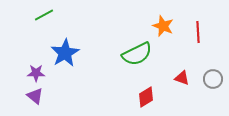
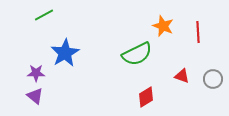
red triangle: moved 2 px up
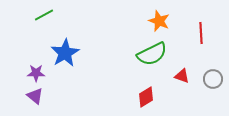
orange star: moved 4 px left, 5 px up
red line: moved 3 px right, 1 px down
green semicircle: moved 15 px right
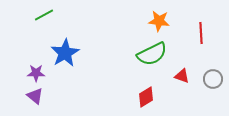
orange star: rotated 15 degrees counterclockwise
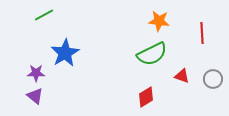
red line: moved 1 px right
